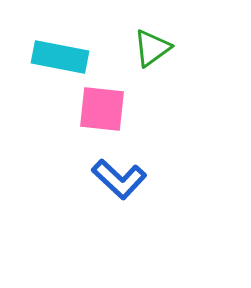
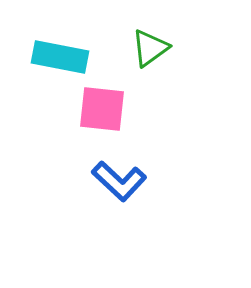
green triangle: moved 2 px left
blue L-shape: moved 2 px down
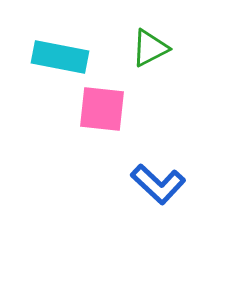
green triangle: rotated 9 degrees clockwise
blue L-shape: moved 39 px right, 3 px down
